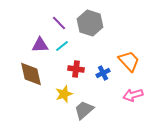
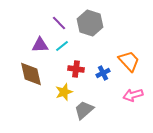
yellow star: moved 2 px up
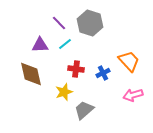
cyan line: moved 3 px right, 2 px up
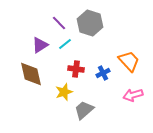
purple triangle: rotated 30 degrees counterclockwise
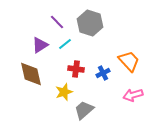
purple line: moved 2 px left, 1 px up
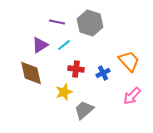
purple line: rotated 35 degrees counterclockwise
cyan line: moved 1 px left, 1 px down
brown diamond: moved 1 px up
pink arrow: moved 1 px left, 1 px down; rotated 30 degrees counterclockwise
